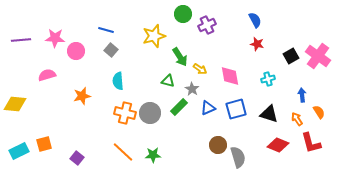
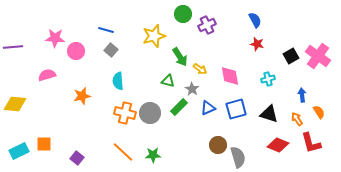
purple line: moved 8 px left, 7 px down
orange square: rotated 14 degrees clockwise
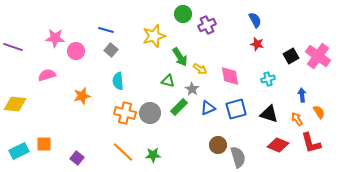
purple line: rotated 24 degrees clockwise
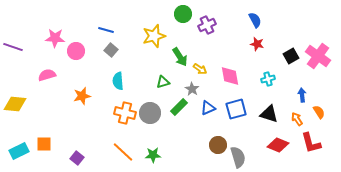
green triangle: moved 5 px left, 1 px down; rotated 32 degrees counterclockwise
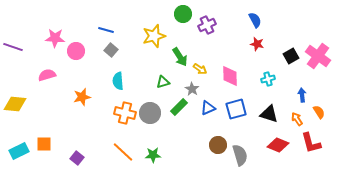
pink diamond: rotated 10 degrees clockwise
orange star: moved 1 px down
gray semicircle: moved 2 px right, 2 px up
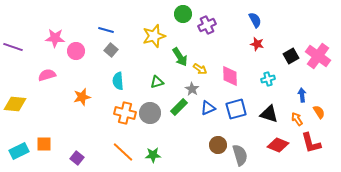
green triangle: moved 6 px left
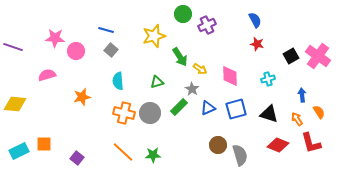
orange cross: moved 1 px left
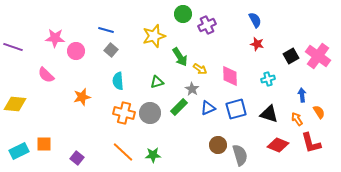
pink semicircle: moved 1 px left; rotated 120 degrees counterclockwise
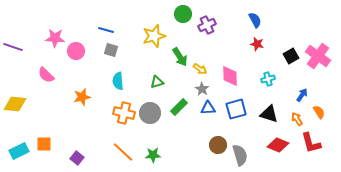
gray square: rotated 24 degrees counterclockwise
gray star: moved 10 px right
blue arrow: rotated 40 degrees clockwise
blue triangle: rotated 21 degrees clockwise
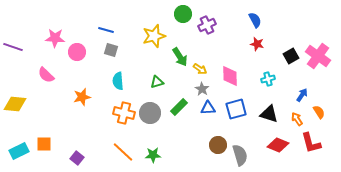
pink circle: moved 1 px right, 1 px down
